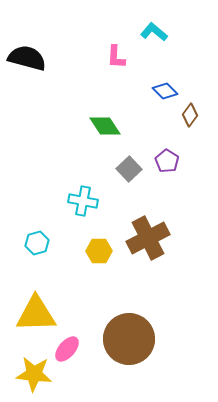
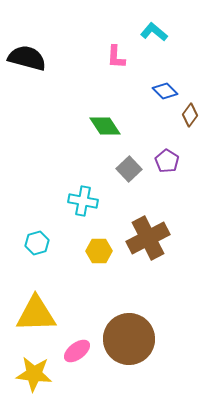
pink ellipse: moved 10 px right, 2 px down; rotated 12 degrees clockwise
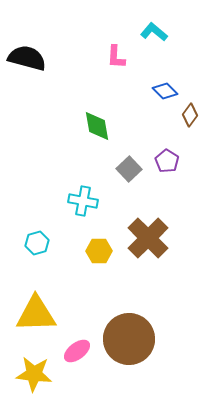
green diamond: moved 8 px left; rotated 24 degrees clockwise
brown cross: rotated 18 degrees counterclockwise
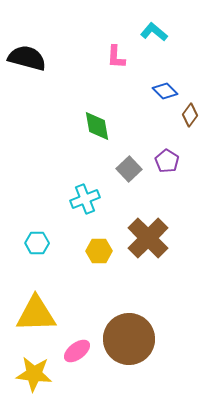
cyan cross: moved 2 px right, 2 px up; rotated 32 degrees counterclockwise
cyan hexagon: rotated 15 degrees clockwise
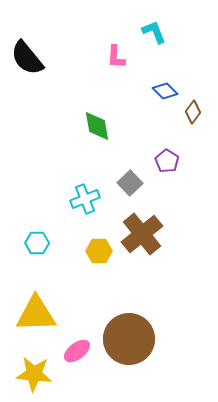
cyan L-shape: rotated 28 degrees clockwise
black semicircle: rotated 144 degrees counterclockwise
brown diamond: moved 3 px right, 3 px up
gray square: moved 1 px right, 14 px down
brown cross: moved 6 px left, 4 px up; rotated 6 degrees clockwise
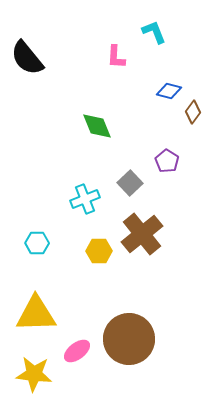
blue diamond: moved 4 px right; rotated 30 degrees counterclockwise
green diamond: rotated 12 degrees counterclockwise
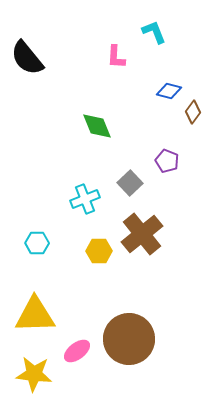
purple pentagon: rotated 10 degrees counterclockwise
yellow triangle: moved 1 px left, 1 px down
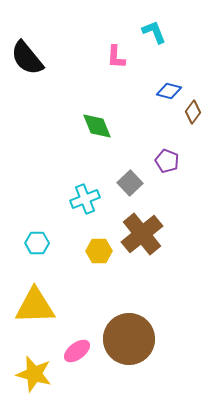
yellow triangle: moved 9 px up
yellow star: rotated 9 degrees clockwise
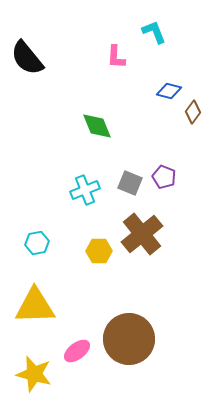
purple pentagon: moved 3 px left, 16 px down
gray square: rotated 25 degrees counterclockwise
cyan cross: moved 9 px up
cyan hexagon: rotated 10 degrees counterclockwise
